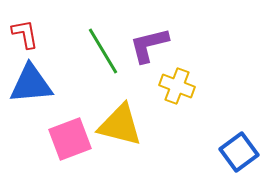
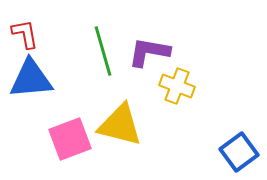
purple L-shape: moved 7 px down; rotated 24 degrees clockwise
green line: rotated 15 degrees clockwise
blue triangle: moved 5 px up
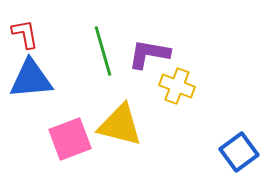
purple L-shape: moved 2 px down
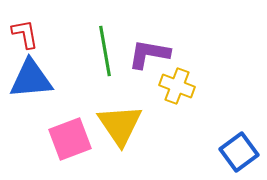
green line: moved 2 px right; rotated 6 degrees clockwise
yellow triangle: rotated 42 degrees clockwise
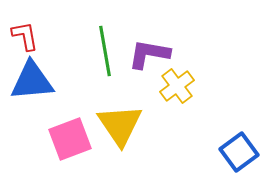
red L-shape: moved 2 px down
blue triangle: moved 1 px right, 2 px down
yellow cross: rotated 32 degrees clockwise
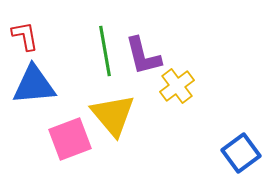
purple L-shape: moved 6 px left, 2 px down; rotated 114 degrees counterclockwise
blue triangle: moved 2 px right, 4 px down
yellow triangle: moved 7 px left, 10 px up; rotated 6 degrees counterclockwise
blue square: moved 2 px right, 1 px down
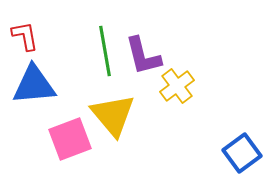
blue square: moved 1 px right
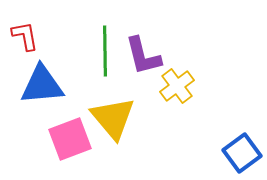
green line: rotated 9 degrees clockwise
blue triangle: moved 8 px right
yellow triangle: moved 3 px down
